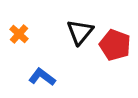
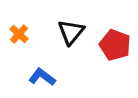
black triangle: moved 9 px left
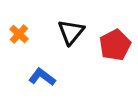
red pentagon: rotated 24 degrees clockwise
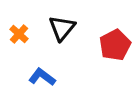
black triangle: moved 9 px left, 4 px up
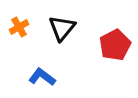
orange cross: moved 7 px up; rotated 18 degrees clockwise
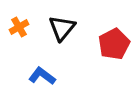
red pentagon: moved 1 px left, 1 px up
blue L-shape: moved 1 px up
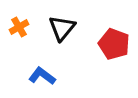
red pentagon: rotated 24 degrees counterclockwise
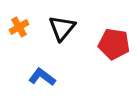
red pentagon: rotated 12 degrees counterclockwise
blue L-shape: moved 1 px down
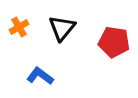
red pentagon: moved 2 px up
blue L-shape: moved 2 px left, 1 px up
